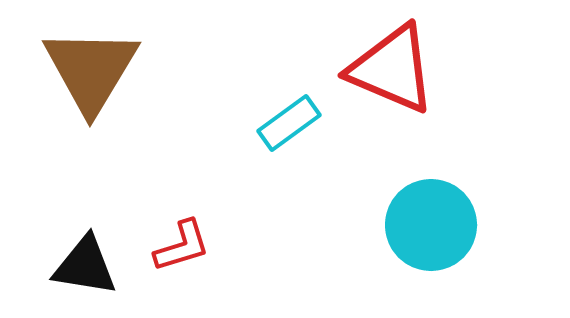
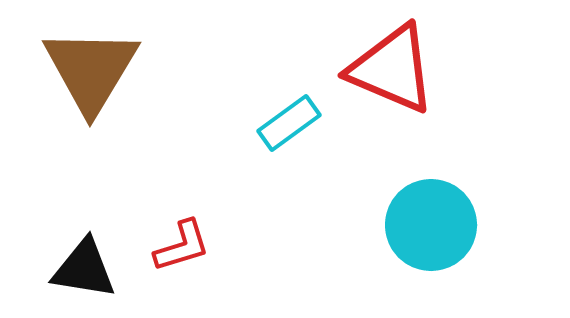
black triangle: moved 1 px left, 3 px down
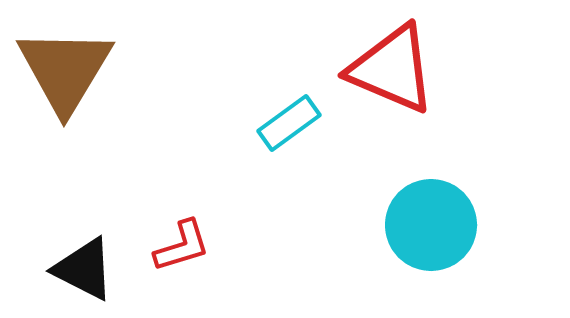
brown triangle: moved 26 px left
black triangle: rotated 18 degrees clockwise
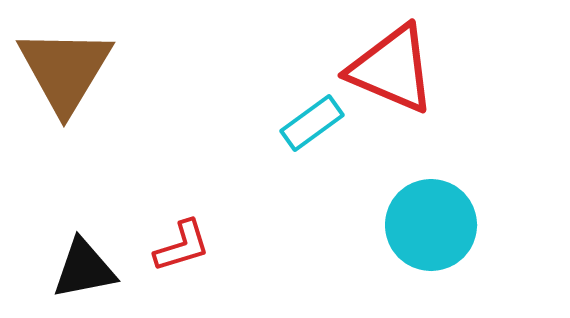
cyan rectangle: moved 23 px right
black triangle: rotated 38 degrees counterclockwise
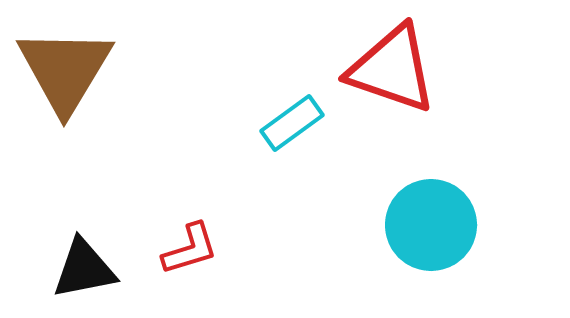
red triangle: rotated 4 degrees counterclockwise
cyan rectangle: moved 20 px left
red L-shape: moved 8 px right, 3 px down
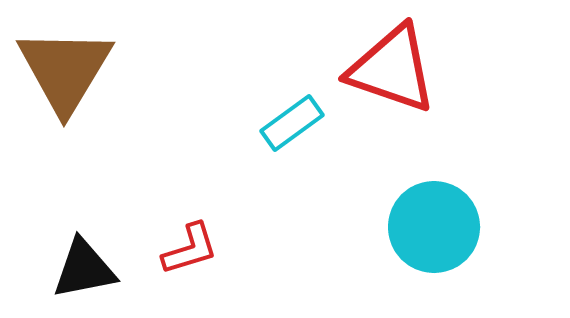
cyan circle: moved 3 px right, 2 px down
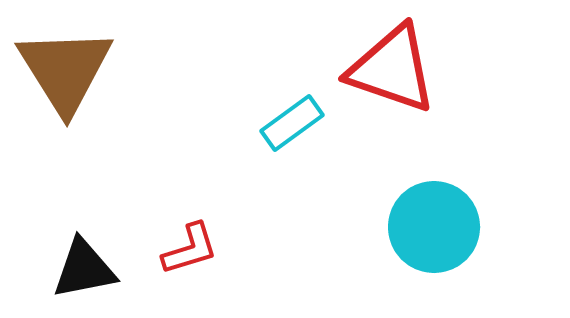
brown triangle: rotated 3 degrees counterclockwise
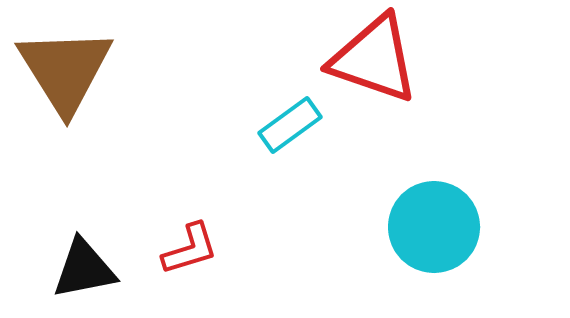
red triangle: moved 18 px left, 10 px up
cyan rectangle: moved 2 px left, 2 px down
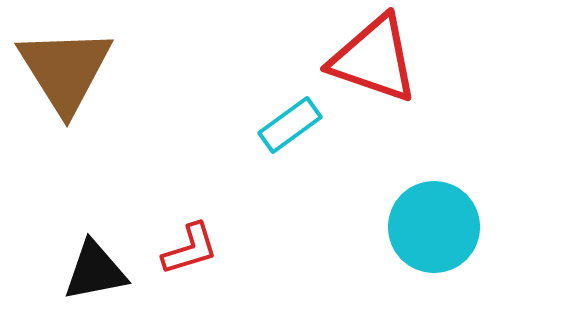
black triangle: moved 11 px right, 2 px down
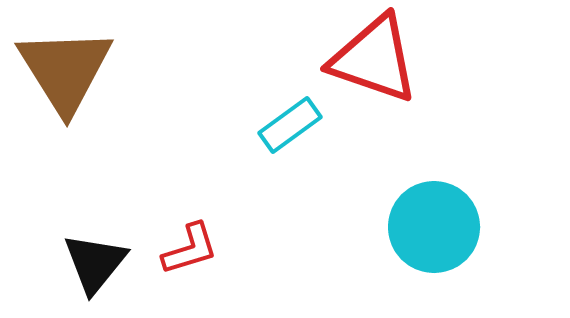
black triangle: moved 8 px up; rotated 40 degrees counterclockwise
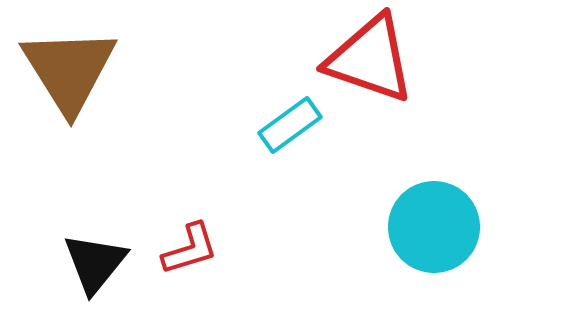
red triangle: moved 4 px left
brown triangle: moved 4 px right
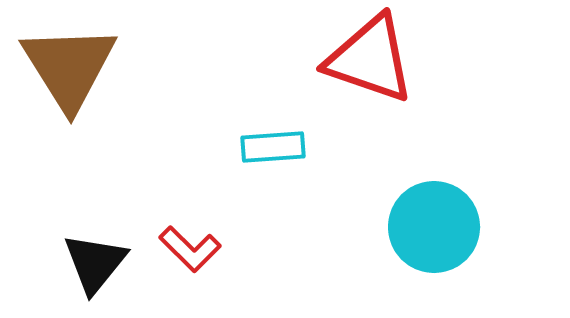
brown triangle: moved 3 px up
cyan rectangle: moved 17 px left, 22 px down; rotated 32 degrees clockwise
red L-shape: rotated 62 degrees clockwise
